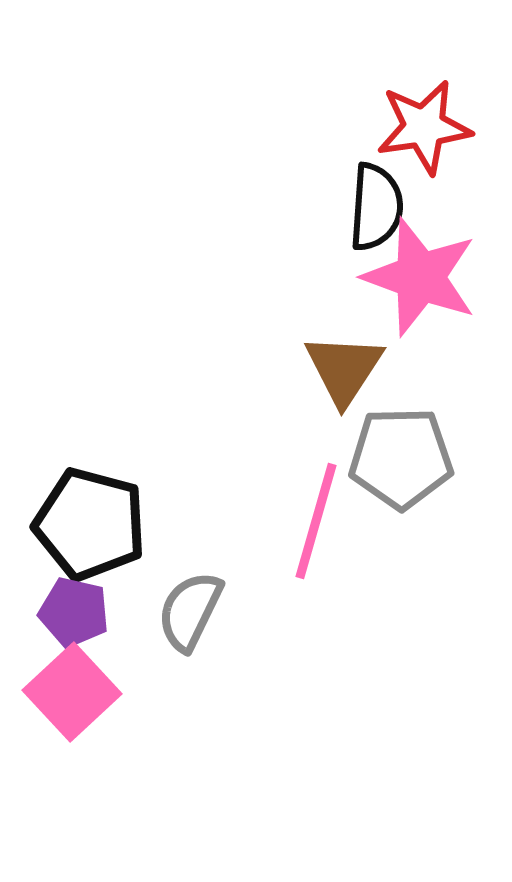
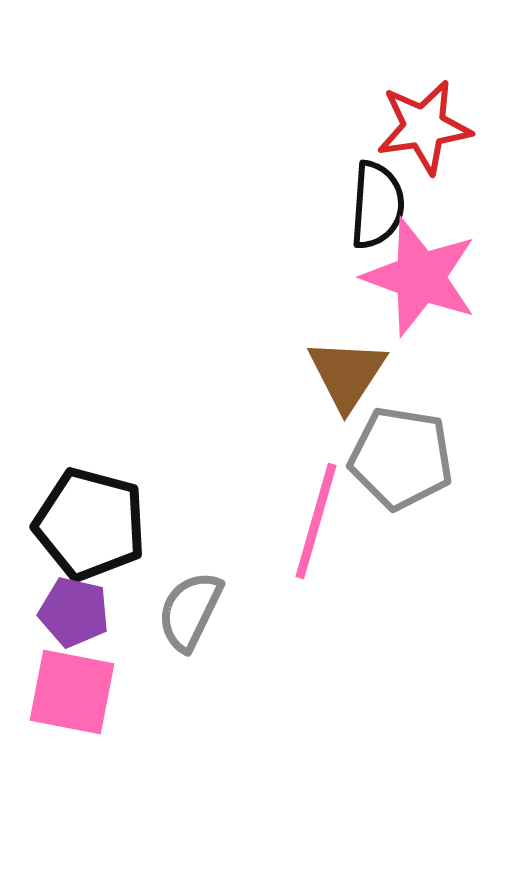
black semicircle: moved 1 px right, 2 px up
brown triangle: moved 3 px right, 5 px down
gray pentagon: rotated 10 degrees clockwise
pink square: rotated 36 degrees counterclockwise
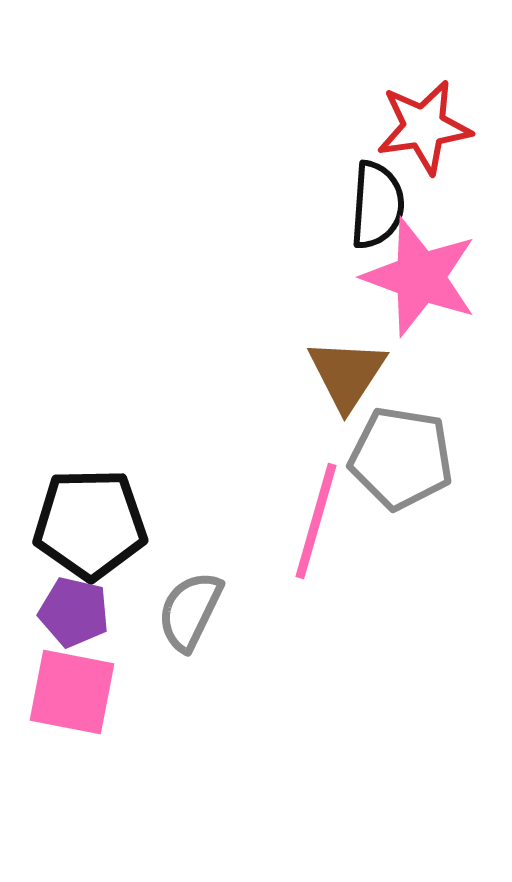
black pentagon: rotated 16 degrees counterclockwise
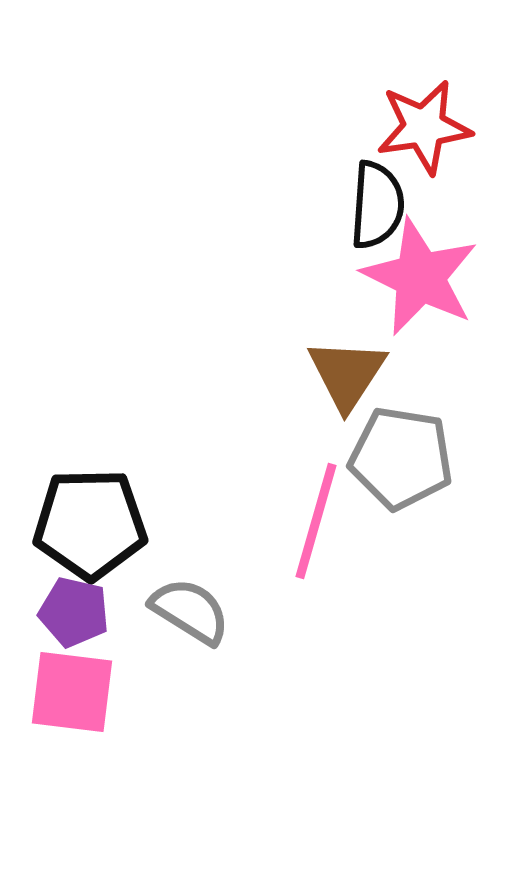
pink star: rotated 6 degrees clockwise
gray semicircle: rotated 96 degrees clockwise
pink square: rotated 4 degrees counterclockwise
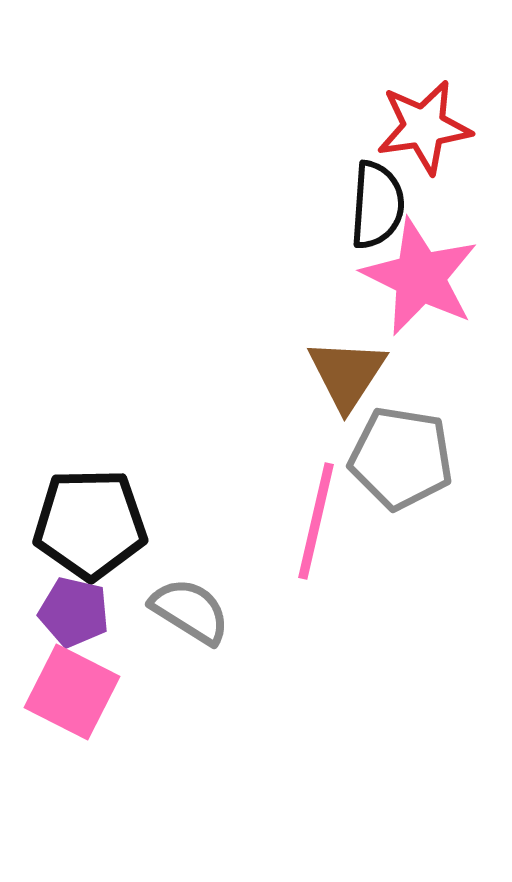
pink line: rotated 3 degrees counterclockwise
pink square: rotated 20 degrees clockwise
